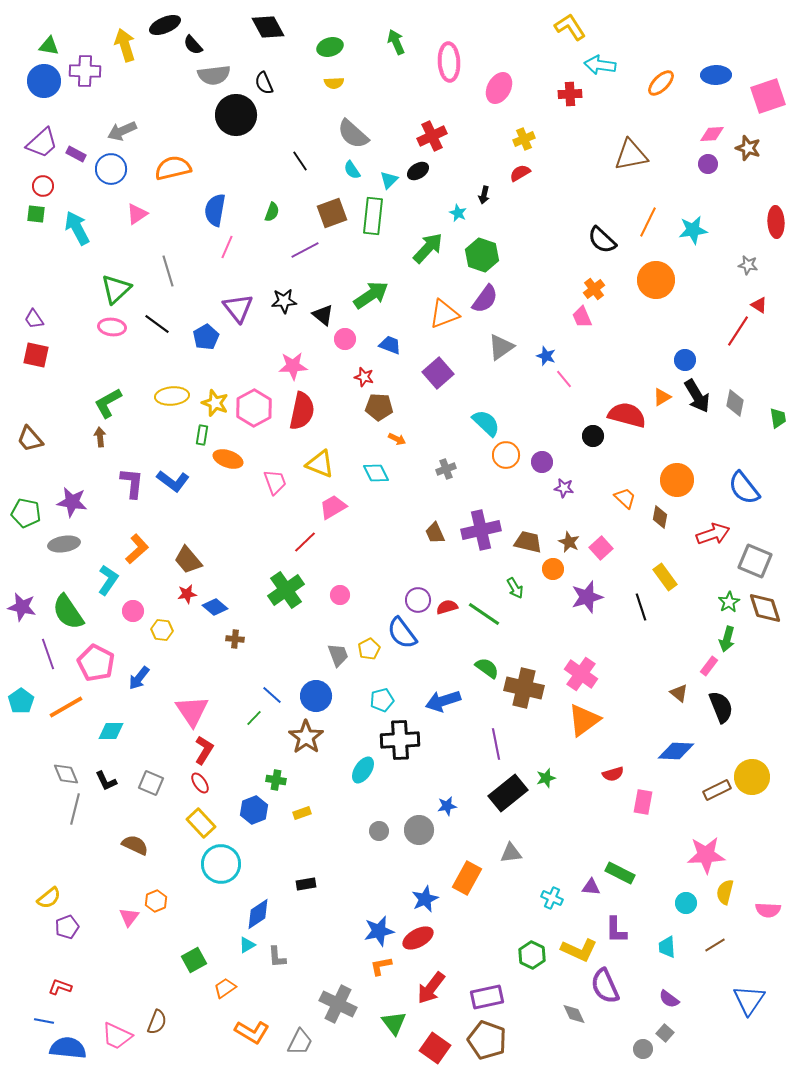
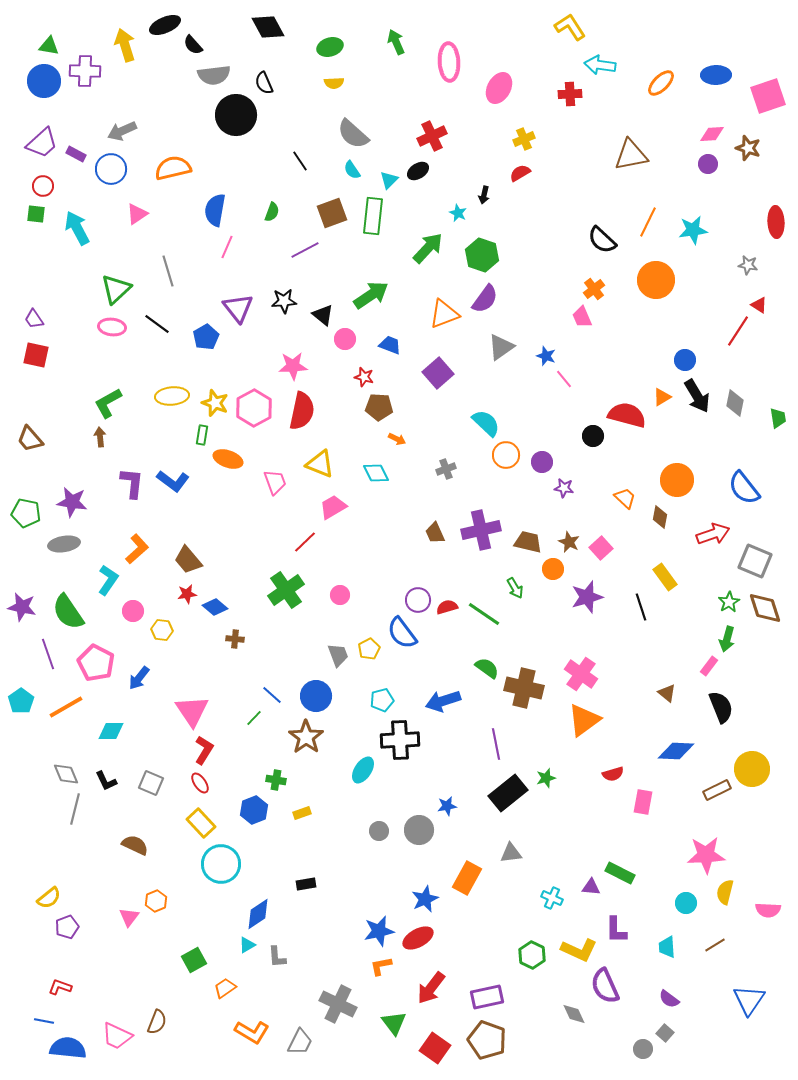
brown triangle at (679, 693): moved 12 px left
yellow circle at (752, 777): moved 8 px up
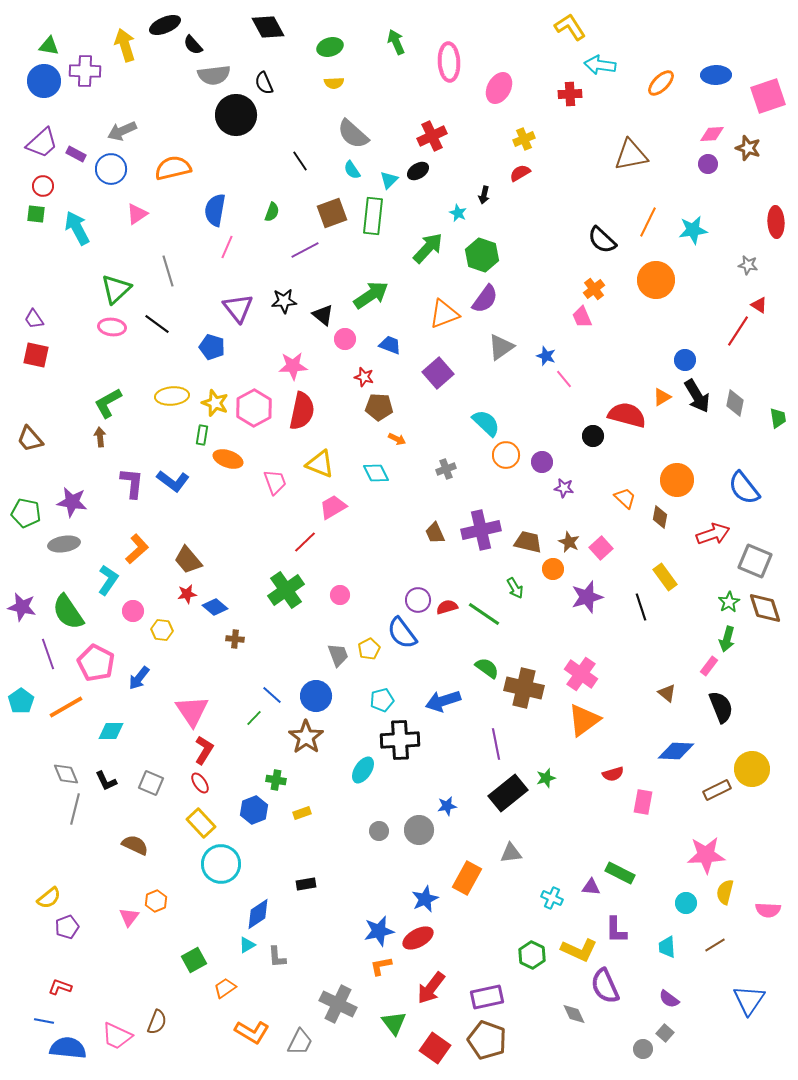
blue pentagon at (206, 337): moved 6 px right, 10 px down; rotated 25 degrees counterclockwise
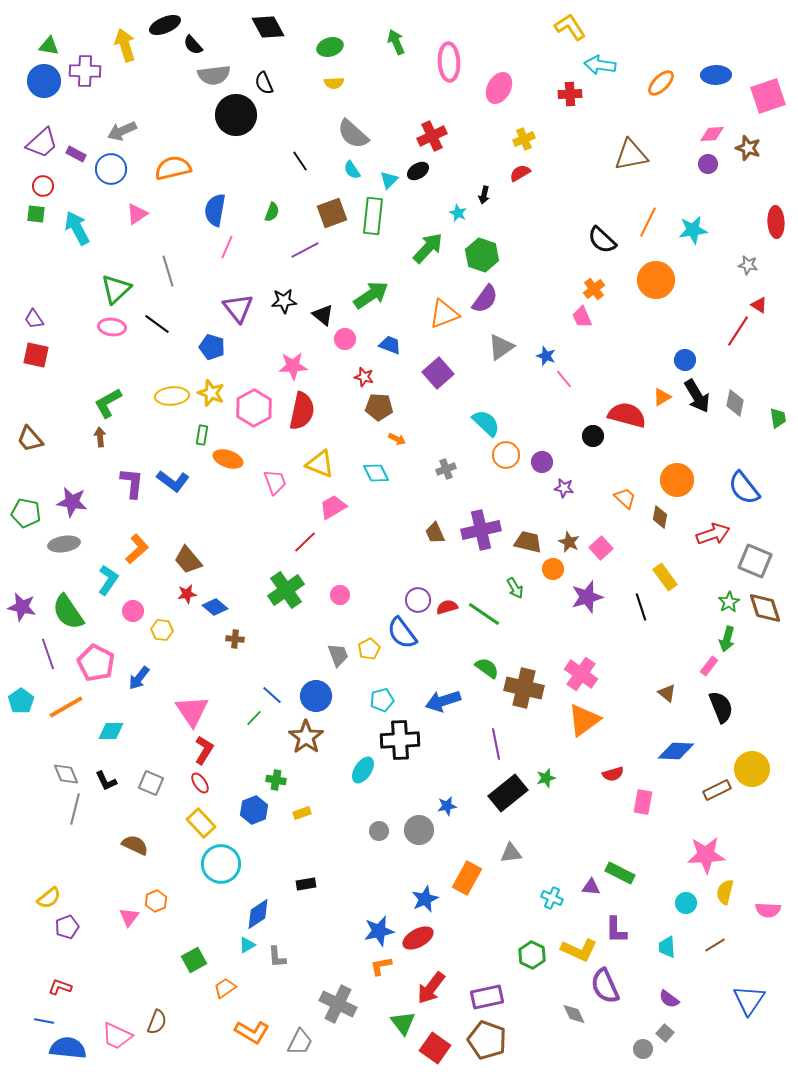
yellow star at (215, 403): moved 4 px left, 10 px up
green triangle at (394, 1023): moved 9 px right
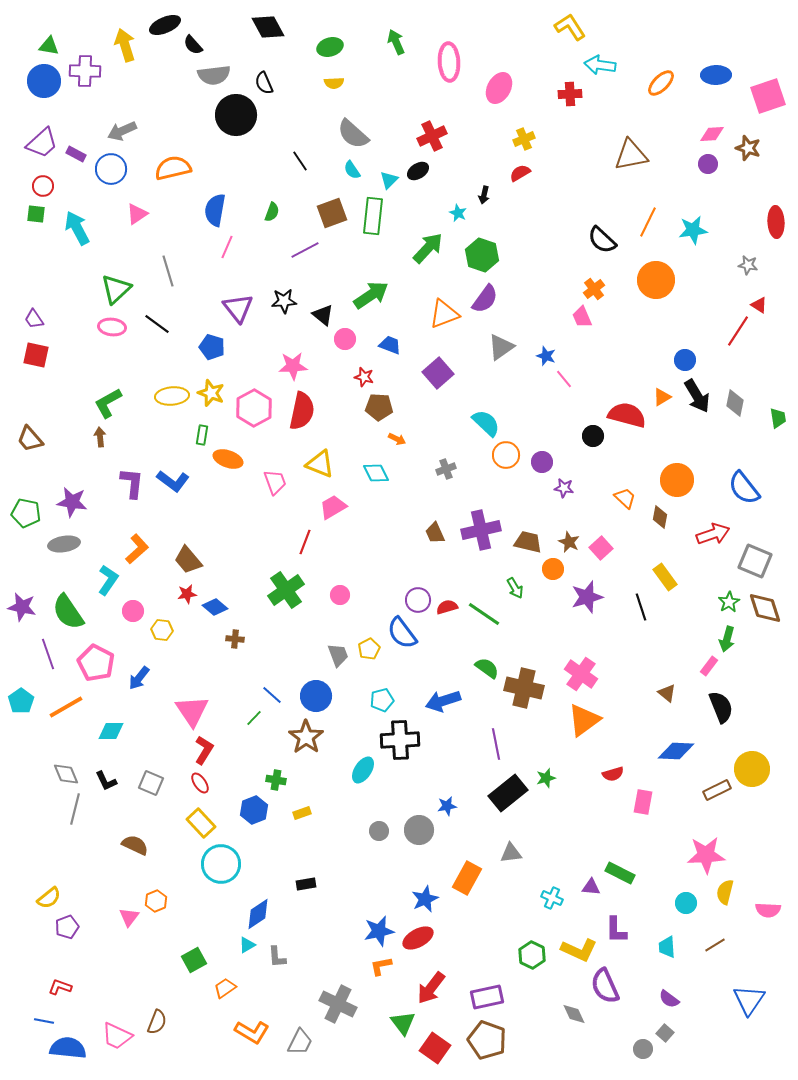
red line at (305, 542): rotated 25 degrees counterclockwise
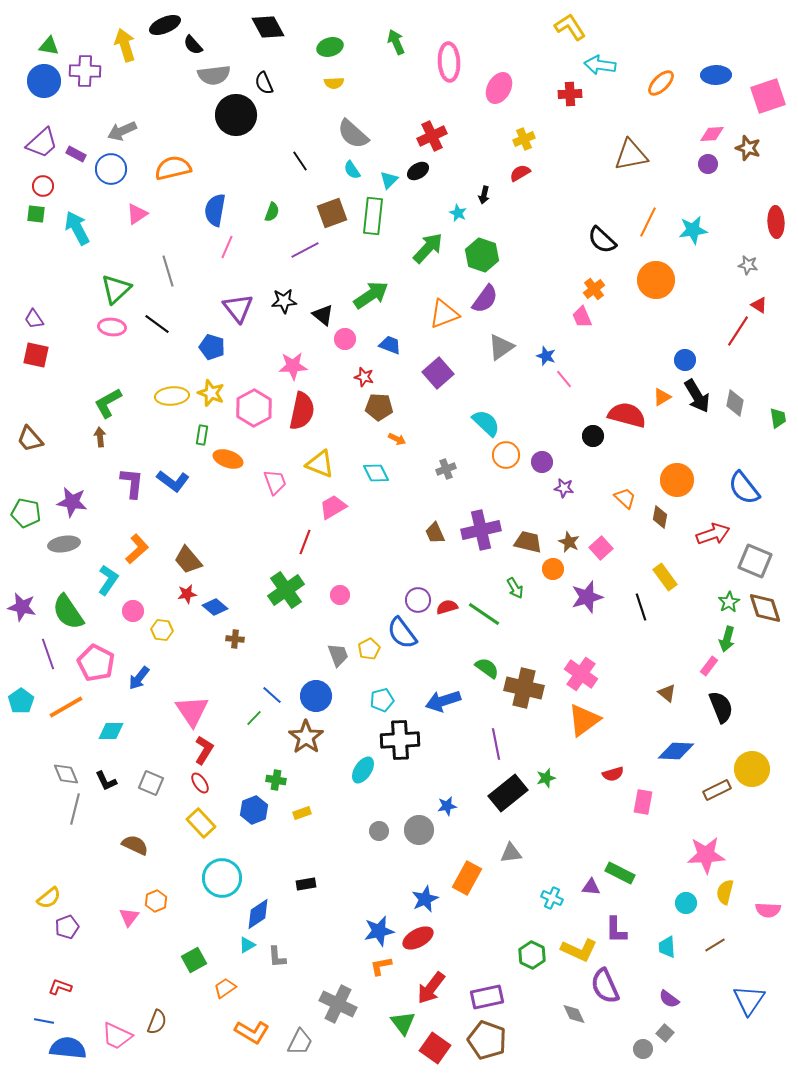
cyan circle at (221, 864): moved 1 px right, 14 px down
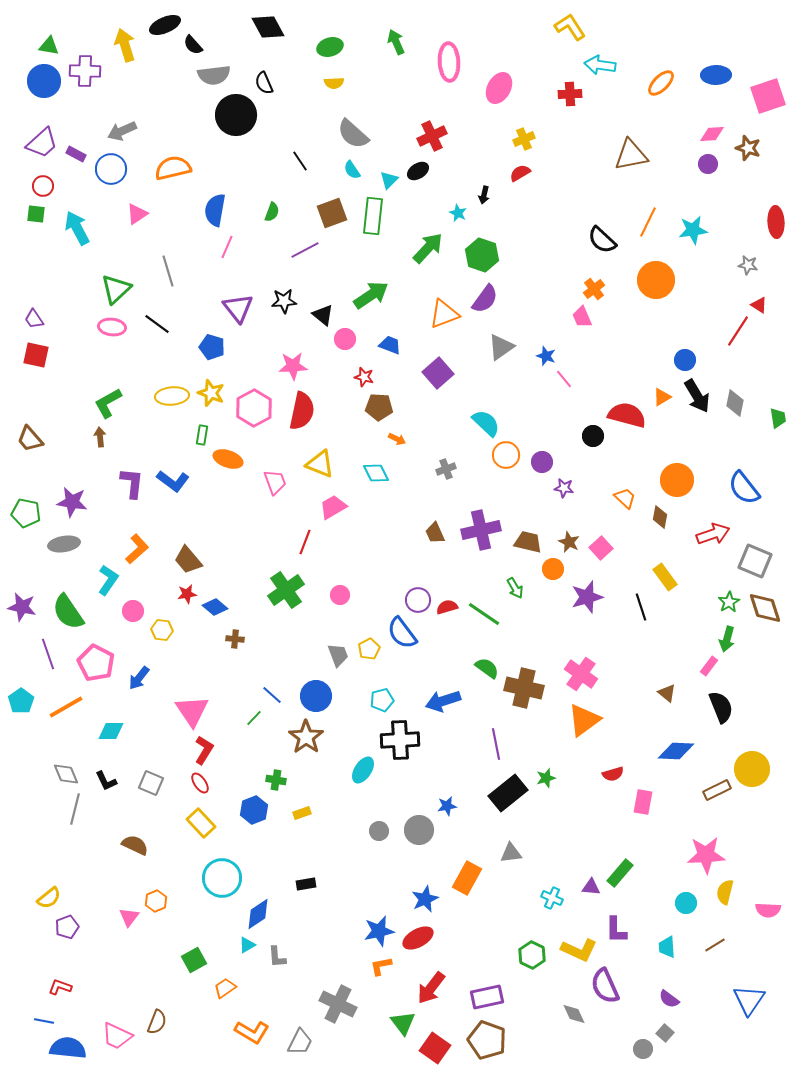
green rectangle at (620, 873): rotated 76 degrees counterclockwise
